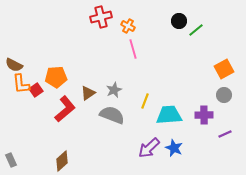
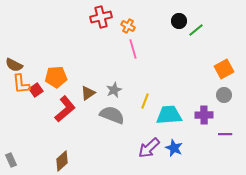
purple line: rotated 24 degrees clockwise
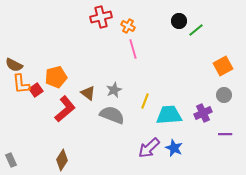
orange square: moved 1 px left, 3 px up
orange pentagon: rotated 10 degrees counterclockwise
brown triangle: rotated 49 degrees counterclockwise
purple cross: moved 1 px left, 2 px up; rotated 24 degrees counterclockwise
brown diamond: moved 1 px up; rotated 15 degrees counterclockwise
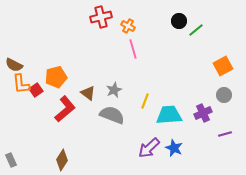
purple line: rotated 16 degrees counterclockwise
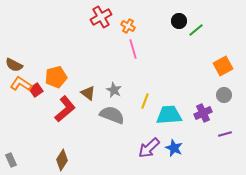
red cross: rotated 15 degrees counterclockwise
orange L-shape: rotated 130 degrees clockwise
gray star: rotated 21 degrees counterclockwise
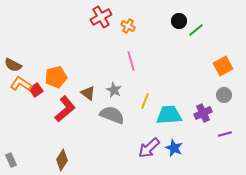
pink line: moved 2 px left, 12 px down
brown semicircle: moved 1 px left
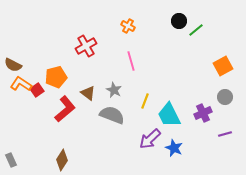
red cross: moved 15 px left, 29 px down
red square: moved 1 px right
gray circle: moved 1 px right, 2 px down
cyan trapezoid: rotated 112 degrees counterclockwise
purple arrow: moved 1 px right, 9 px up
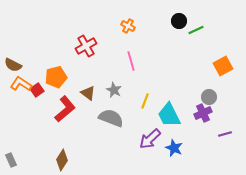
green line: rotated 14 degrees clockwise
gray circle: moved 16 px left
gray semicircle: moved 1 px left, 3 px down
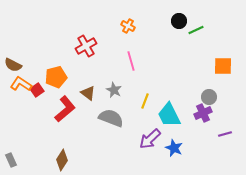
orange square: rotated 30 degrees clockwise
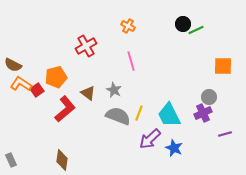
black circle: moved 4 px right, 3 px down
yellow line: moved 6 px left, 12 px down
gray semicircle: moved 7 px right, 2 px up
brown diamond: rotated 25 degrees counterclockwise
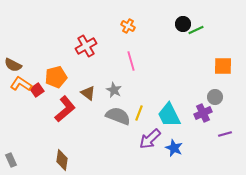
gray circle: moved 6 px right
